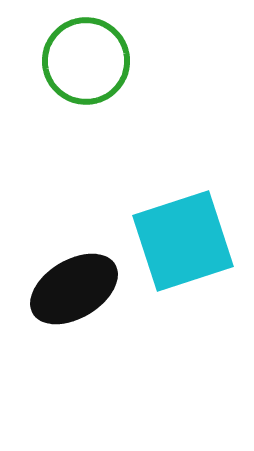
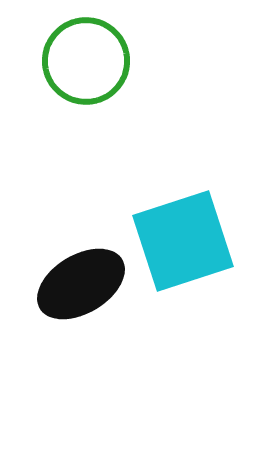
black ellipse: moved 7 px right, 5 px up
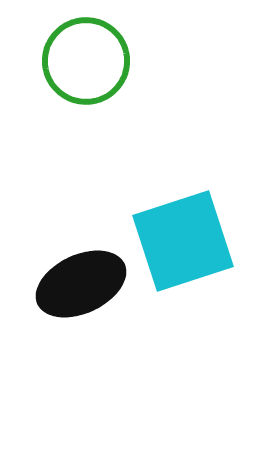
black ellipse: rotated 6 degrees clockwise
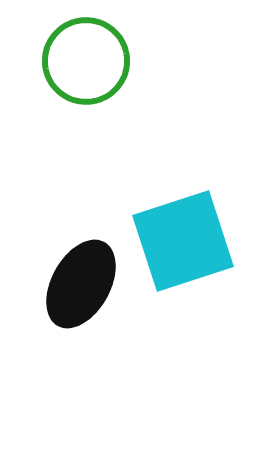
black ellipse: rotated 36 degrees counterclockwise
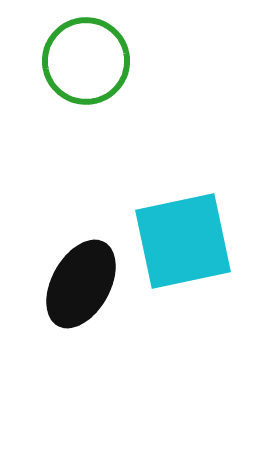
cyan square: rotated 6 degrees clockwise
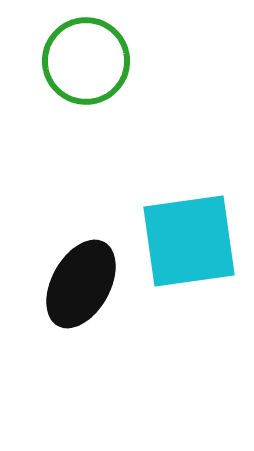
cyan square: moved 6 px right; rotated 4 degrees clockwise
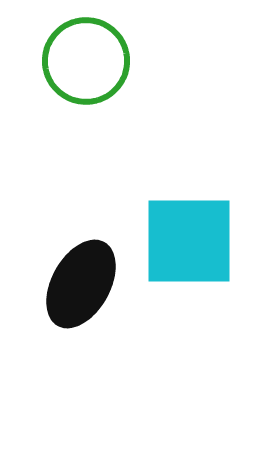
cyan square: rotated 8 degrees clockwise
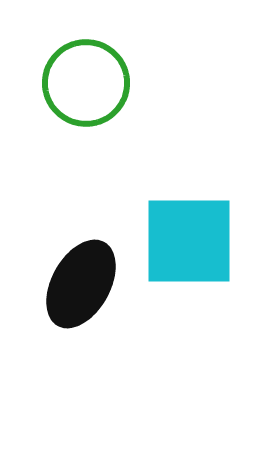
green circle: moved 22 px down
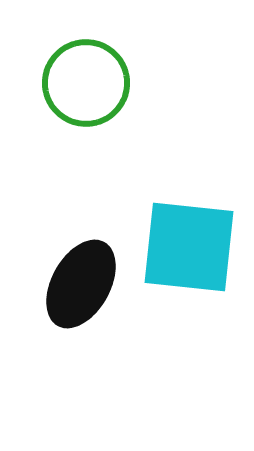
cyan square: moved 6 px down; rotated 6 degrees clockwise
